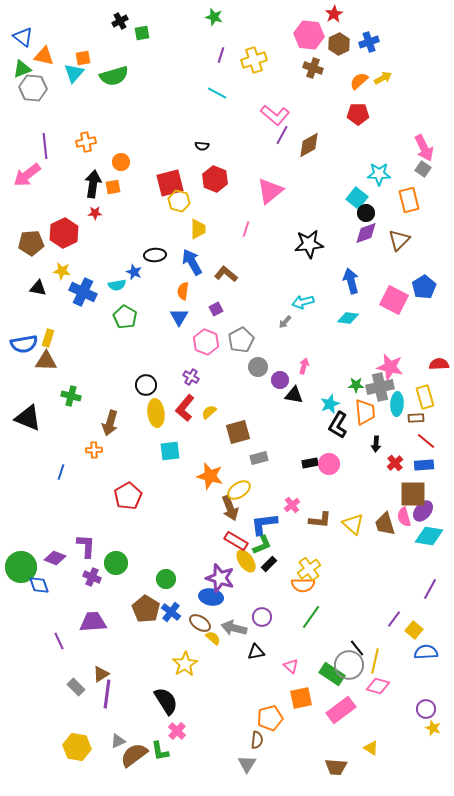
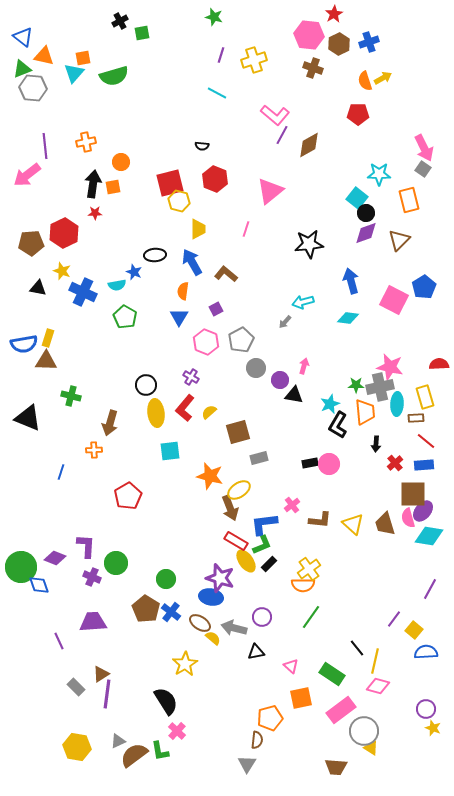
orange semicircle at (359, 81): moved 6 px right; rotated 66 degrees counterclockwise
yellow star at (62, 271): rotated 12 degrees clockwise
gray circle at (258, 367): moved 2 px left, 1 px down
pink semicircle at (404, 517): moved 4 px right, 1 px down
gray circle at (349, 665): moved 15 px right, 66 px down
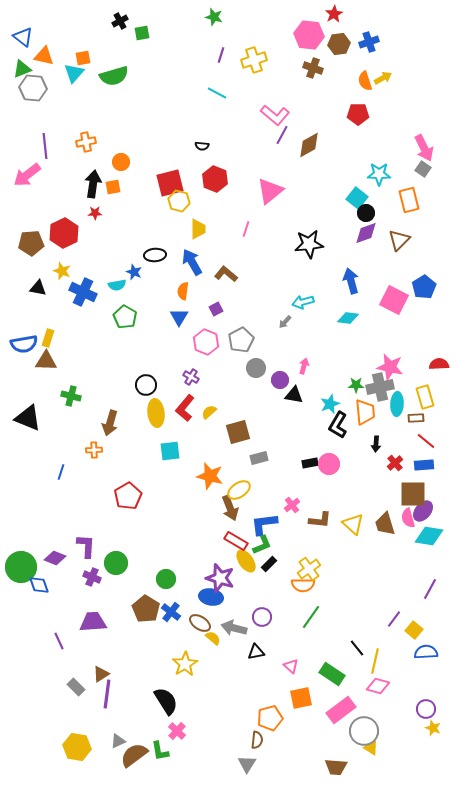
brown hexagon at (339, 44): rotated 20 degrees clockwise
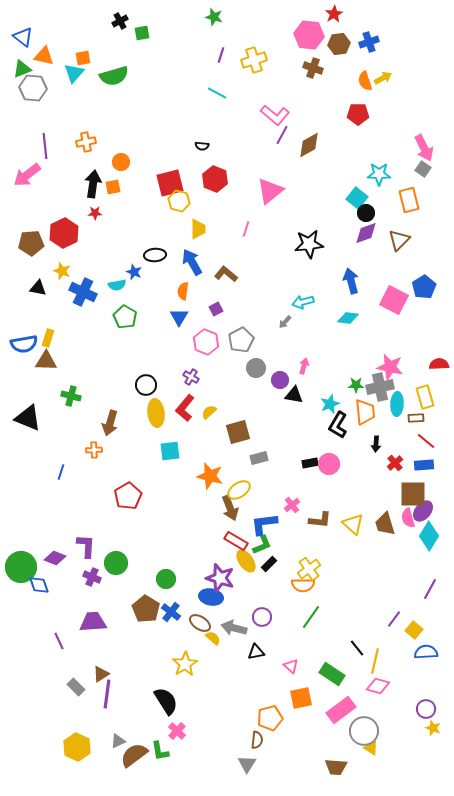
cyan diamond at (429, 536): rotated 68 degrees counterclockwise
yellow hexagon at (77, 747): rotated 16 degrees clockwise
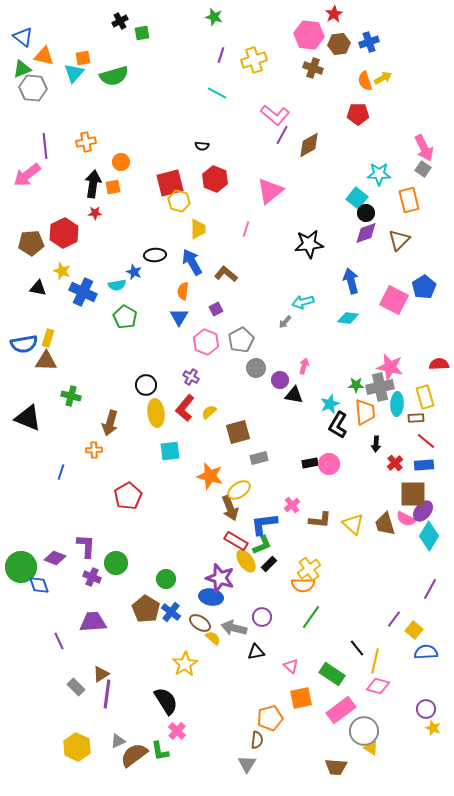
pink semicircle at (408, 518): moved 2 px left, 1 px down; rotated 48 degrees counterclockwise
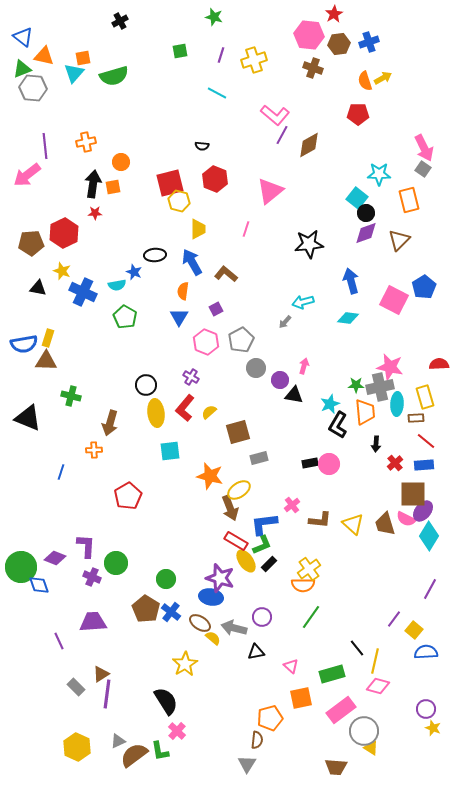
green square at (142, 33): moved 38 px right, 18 px down
green rectangle at (332, 674): rotated 50 degrees counterclockwise
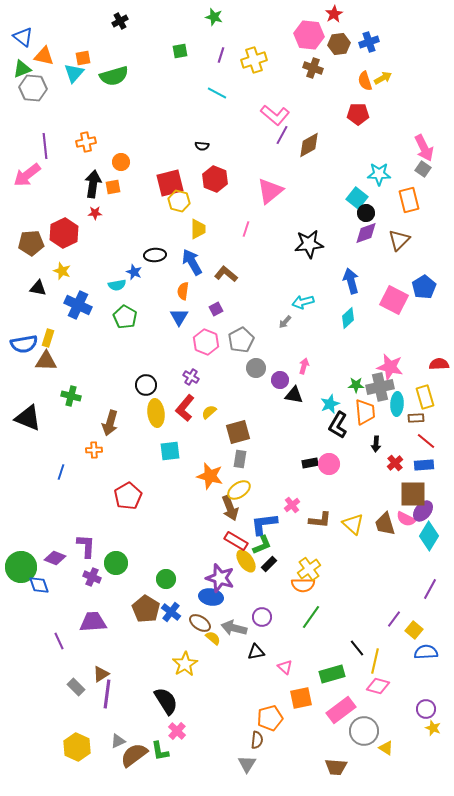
blue cross at (83, 292): moved 5 px left, 13 px down
cyan diamond at (348, 318): rotated 50 degrees counterclockwise
gray rectangle at (259, 458): moved 19 px left, 1 px down; rotated 66 degrees counterclockwise
pink triangle at (291, 666): moved 6 px left, 1 px down
yellow triangle at (371, 748): moved 15 px right
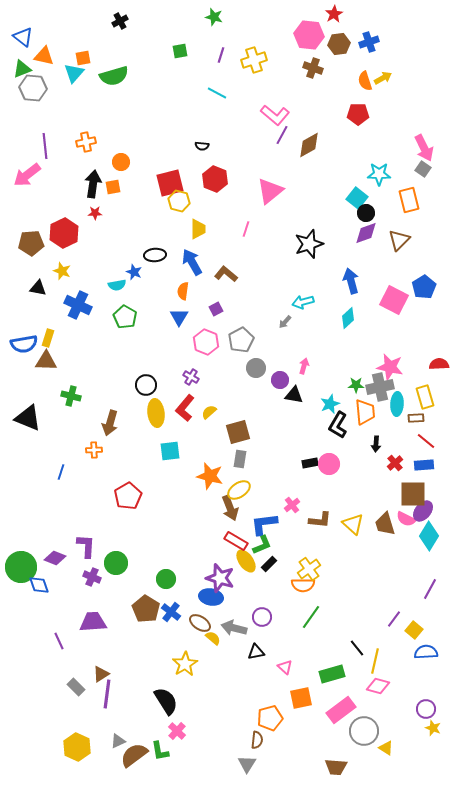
black star at (309, 244): rotated 12 degrees counterclockwise
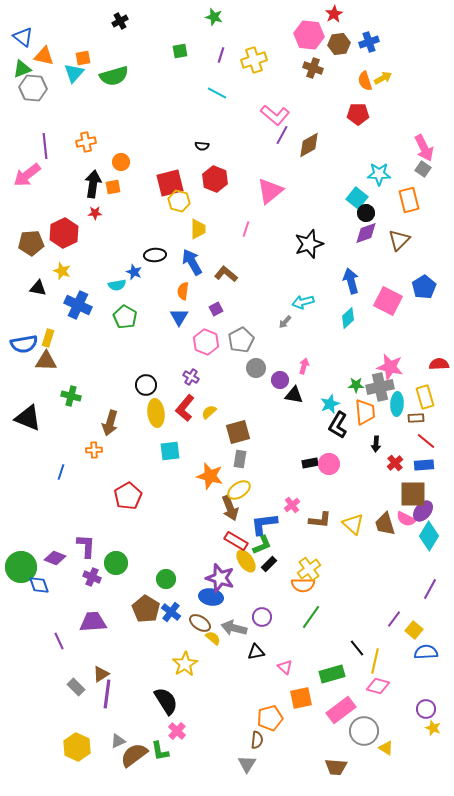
pink square at (394, 300): moved 6 px left, 1 px down
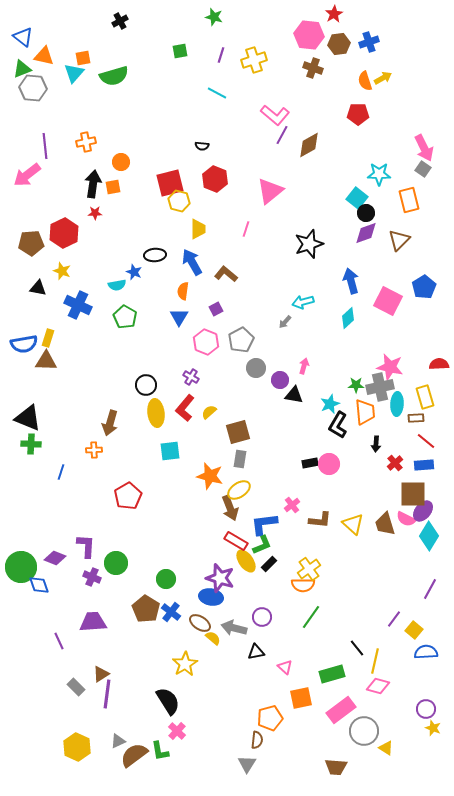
green cross at (71, 396): moved 40 px left, 48 px down; rotated 12 degrees counterclockwise
black semicircle at (166, 701): moved 2 px right
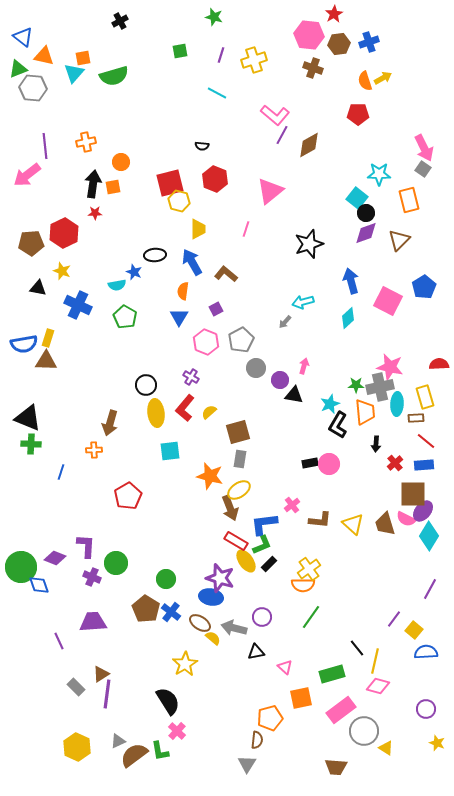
green triangle at (22, 69): moved 4 px left
yellow star at (433, 728): moved 4 px right, 15 px down
